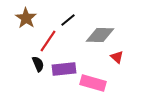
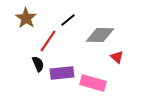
purple rectangle: moved 2 px left, 4 px down
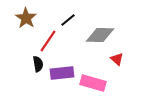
red triangle: moved 2 px down
black semicircle: rotated 14 degrees clockwise
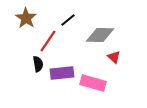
red triangle: moved 3 px left, 2 px up
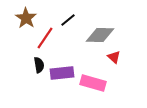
red line: moved 3 px left, 3 px up
black semicircle: moved 1 px right, 1 px down
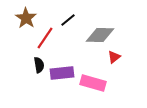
red triangle: rotated 40 degrees clockwise
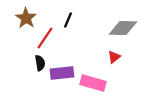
black line: rotated 28 degrees counterclockwise
gray diamond: moved 23 px right, 7 px up
black semicircle: moved 1 px right, 2 px up
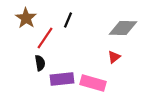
purple rectangle: moved 6 px down
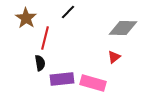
black line: moved 8 px up; rotated 21 degrees clockwise
red line: rotated 20 degrees counterclockwise
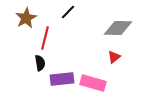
brown star: rotated 10 degrees clockwise
gray diamond: moved 5 px left
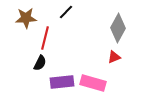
black line: moved 2 px left
brown star: rotated 25 degrees clockwise
gray diamond: rotated 64 degrees counterclockwise
red triangle: rotated 16 degrees clockwise
black semicircle: rotated 35 degrees clockwise
purple rectangle: moved 3 px down
